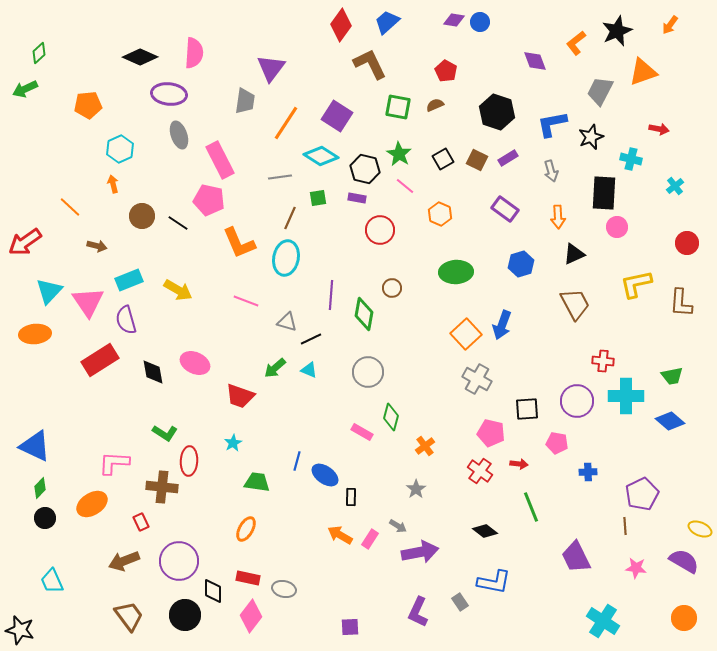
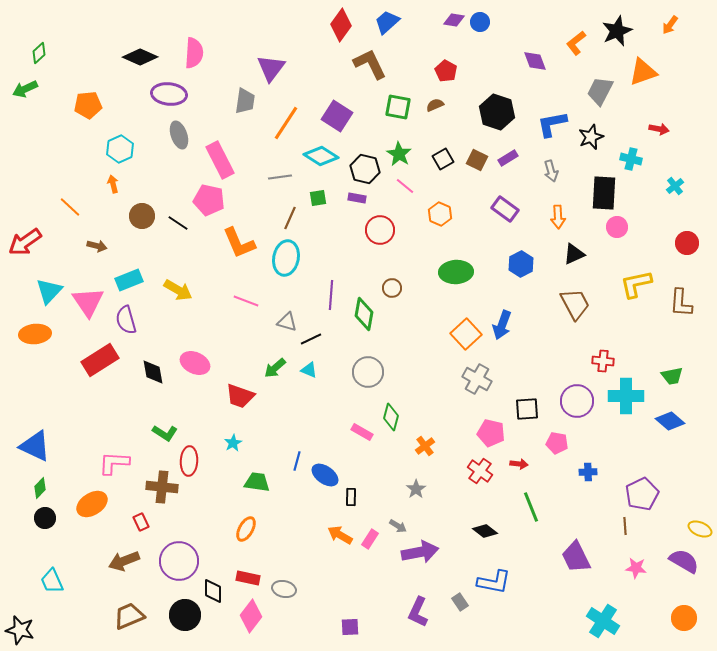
blue hexagon at (521, 264): rotated 10 degrees counterclockwise
brown trapezoid at (129, 616): rotated 76 degrees counterclockwise
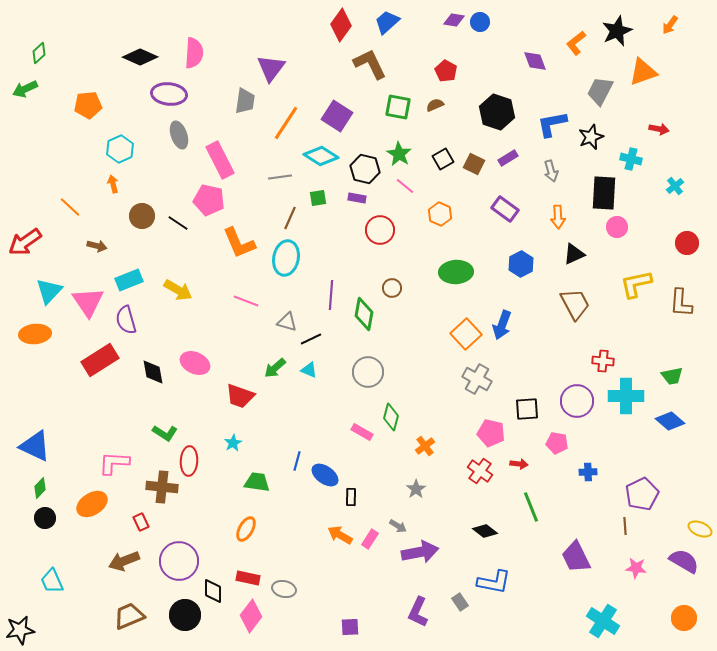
brown square at (477, 160): moved 3 px left, 4 px down
black star at (20, 630): rotated 24 degrees counterclockwise
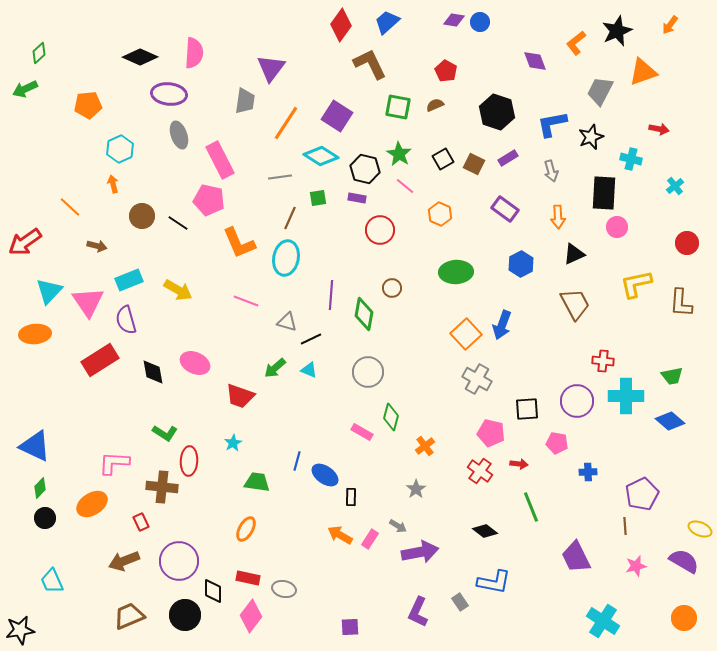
pink star at (636, 568): moved 2 px up; rotated 20 degrees counterclockwise
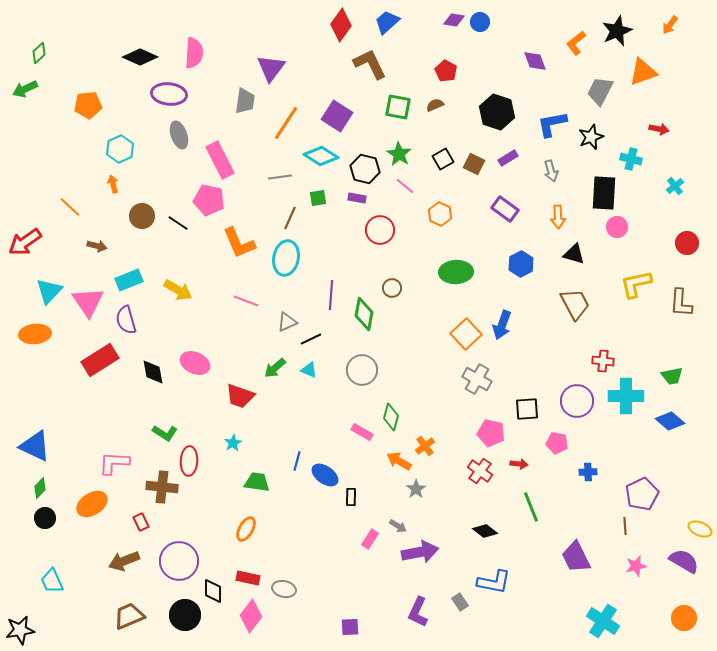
black triangle at (574, 254): rotated 40 degrees clockwise
gray triangle at (287, 322): rotated 40 degrees counterclockwise
gray circle at (368, 372): moved 6 px left, 2 px up
orange arrow at (340, 535): moved 59 px right, 74 px up
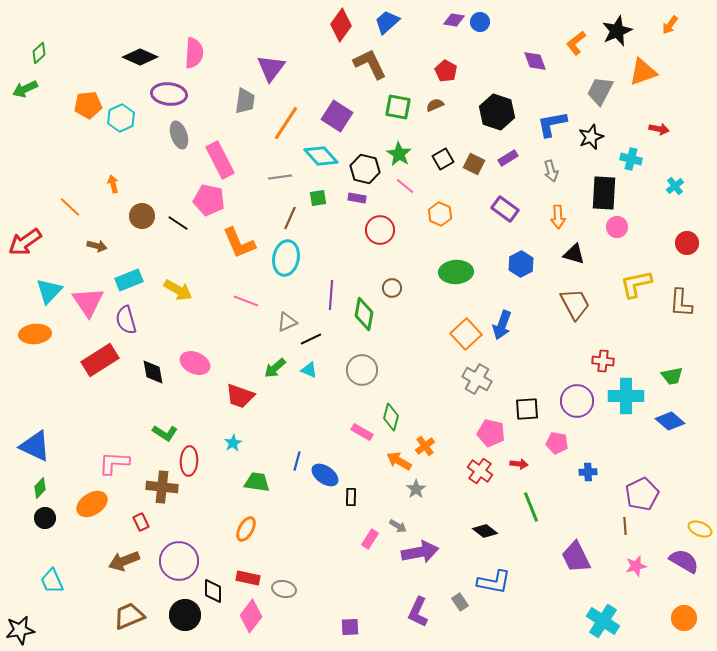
cyan hexagon at (120, 149): moved 1 px right, 31 px up
cyan diamond at (321, 156): rotated 16 degrees clockwise
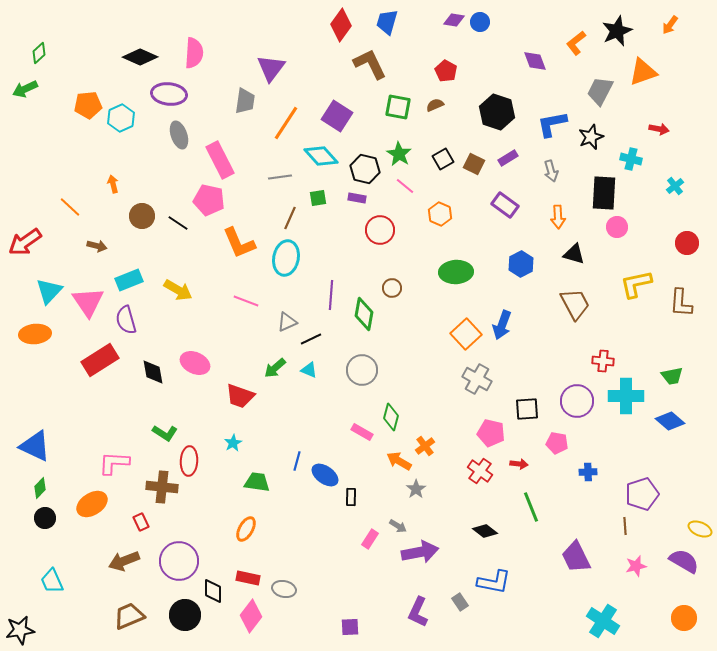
blue trapezoid at (387, 22): rotated 32 degrees counterclockwise
purple rectangle at (505, 209): moved 4 px up
purple pentagon at (642, 494): rotated 8 degrees clockwise
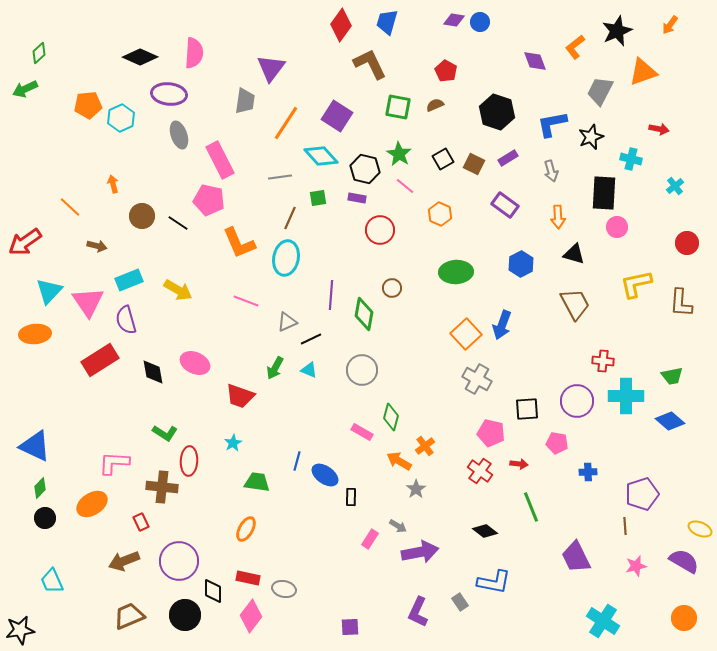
orange L-shape at (576, 43): moved 1 px left, 4 px down
green arrow at (275, 368): rotated 20 degrees counterclockwise
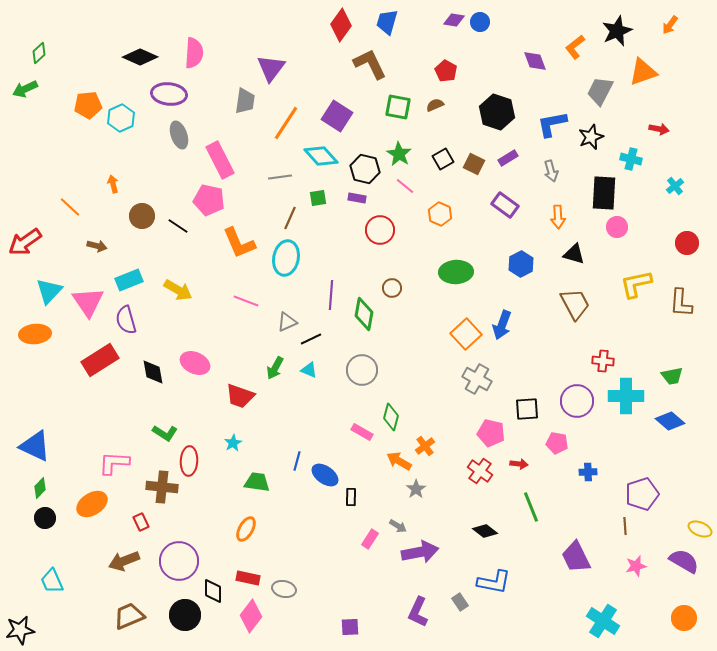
black line at (178, 223): moved 3 px down
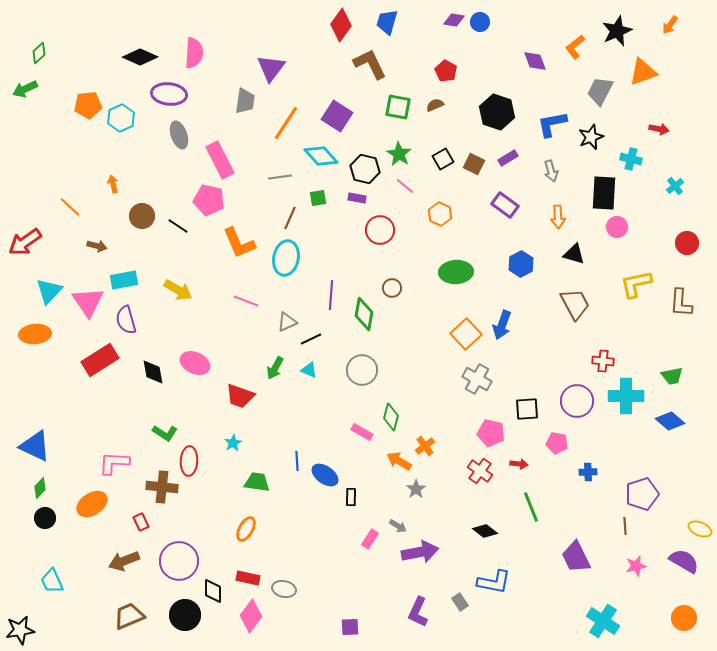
cyan rectangle at (129, 280): moved 5 px left; rotated 12 degrees clockwise
blue line at (297, 461): rotated 18 degrees counterclockwise
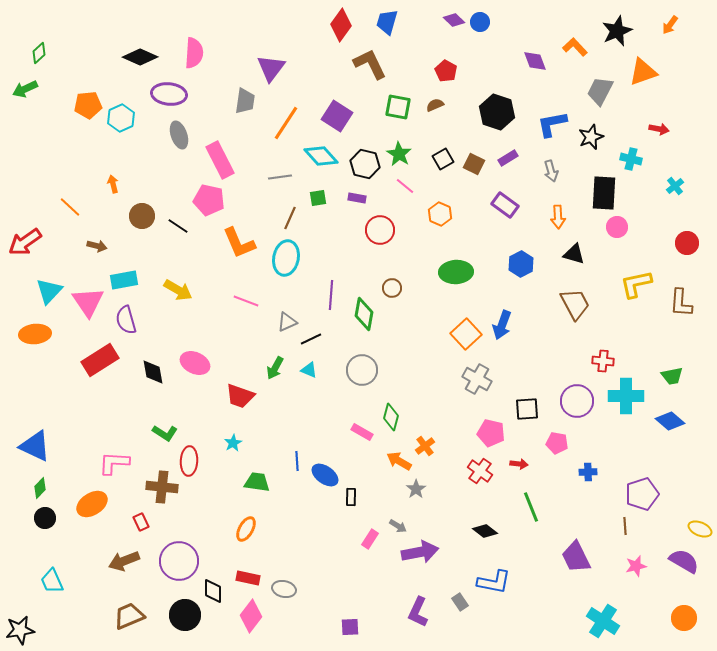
purple diamond at (454, 20): rotated 35 degrees clockwise
orange L-shape at (575, 47): rotated 85 degrees clockwise
black hexagon at (365, 169): moved 5 px up
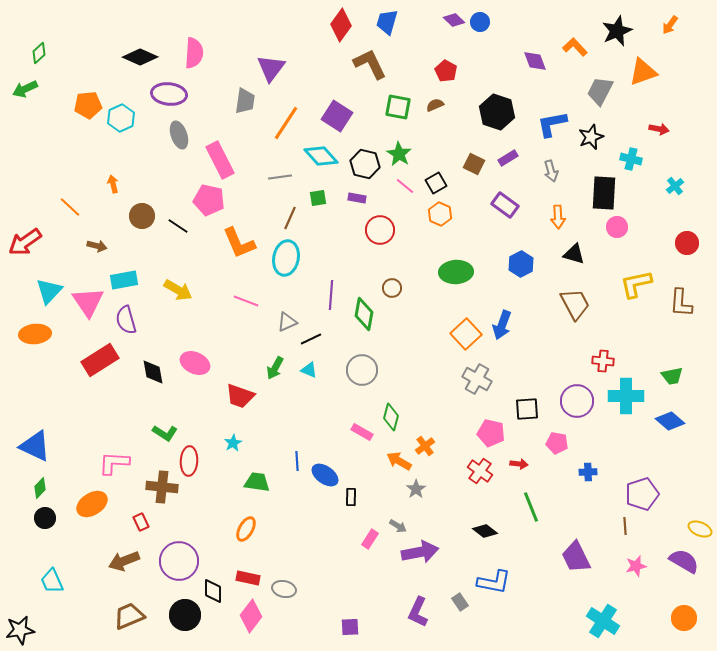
black square at (443, 159): moved 7 px left, 24 px down
